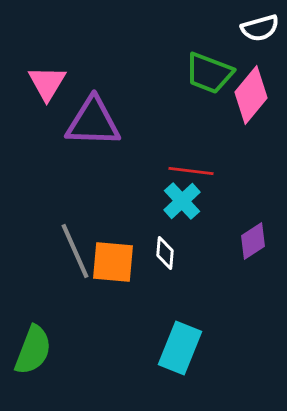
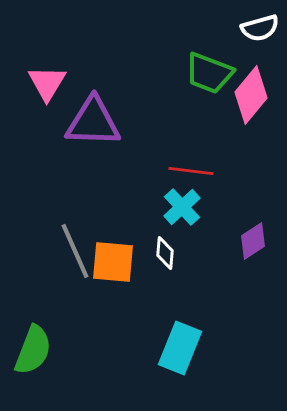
cyan cross: moved 6 px down
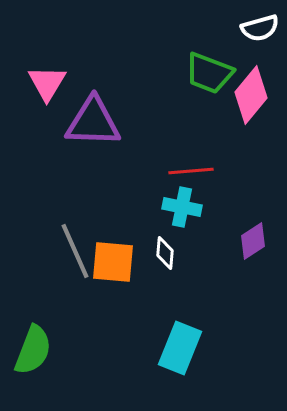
red line: rotated 12 degrees counterclockwise
cyan cross: rotated 36 degrees counterclockwise
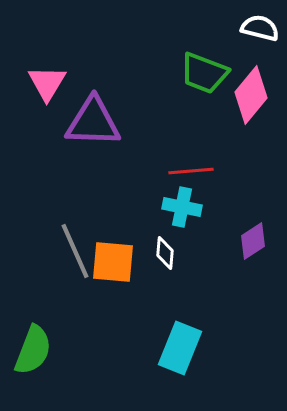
white semicircle: rotated 150 degrees counterclockwise
green trapezoid: moved 5 px left
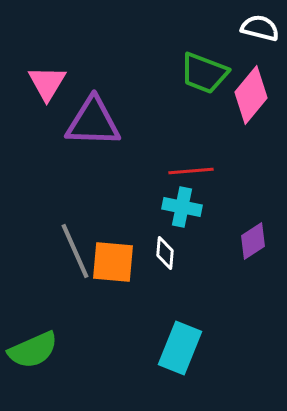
green semicircle: rotated 45 degrees clockwise
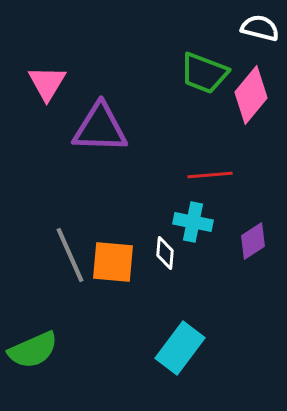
purple triangle: moved 7 px right, 6 px down
red line: moved 19 px right, 4 px down
cyan cross: moved 11 px right, 15 px down
gray line: moved 5 px left, 4 px down
cyan rectangle: rotated 15 degrees clockwise
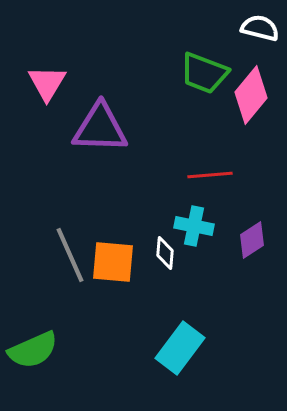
cyan cross: moved 1 px right, 4 px down
purple diamond: moved 1 px left, 1 px up
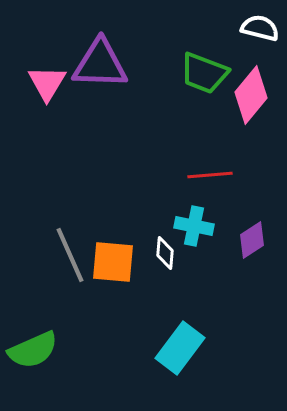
purple triangle: moved 64 px up
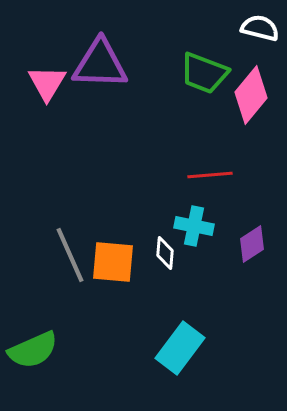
purple diamond: moved 4 px down
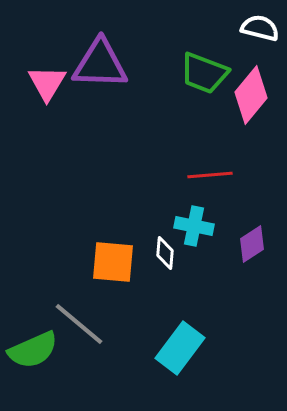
gray line: moved 9 px right, 69 px down; rotated 26 degrees counterclockwise
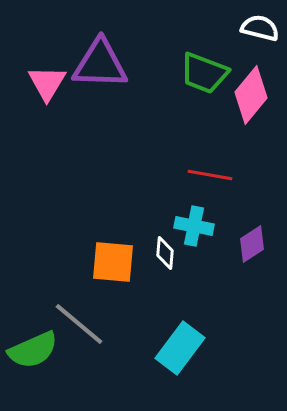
red line: rotated 15 degrees clockwise
